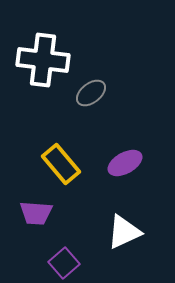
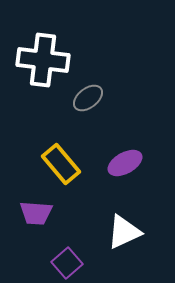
gray ellipse: moved 3 px left, 5 px down
purple square: moved 3 px right
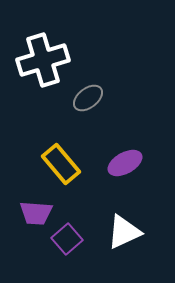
white cross: rotated 24 degrees counterclockwise
purple square: moved 24 px up
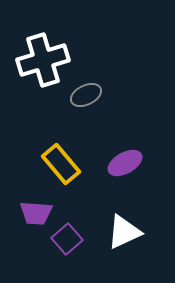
gray ellipse: moved 2 px left, 3 px up; rotated 12 degrees clockwise
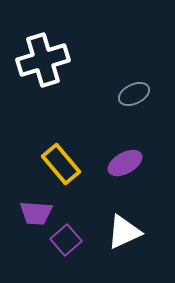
gray ellipse: moved 48 px right, 1 px up
purple square: moved 1 px left, 1 px down
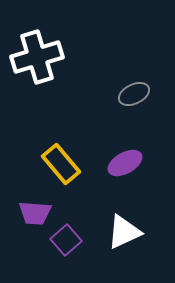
white cross: moved 6 px left, 3 px up
purple trapezoid: moved 1 px left
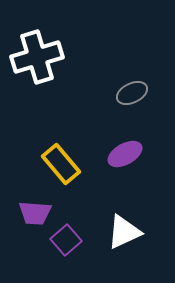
gray ellipse: moved 2 px left, 1 px up
purple ellipse: moved 9 px up
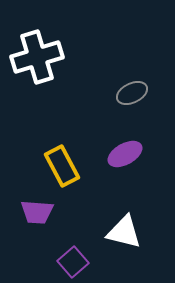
yellow rectangle: moved 1 px right, 2 px down; rotated 12 degrees clockwise
purple trapezoid: moved 2 px right, 1 px up
white triangle: rotated 39 degrees clockwise
purple square: moved 7 px right, 22 px down
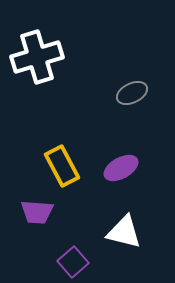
purple ellipse: moved 4 px left, 14 px down
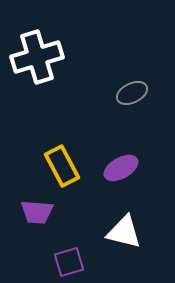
purple square: moved 4 px left; rotated 24 degrees clockwise
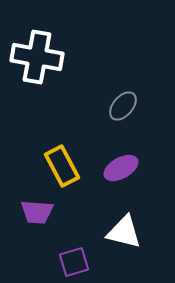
white cross: rotated 27 degrees clockwise
gray ellipse: moved 9 px left, 13 px down; rotated 24 degrees counterclockwise
purple square: moved 5 px right
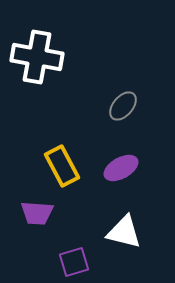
purple trapezoid: moved 1 px down
